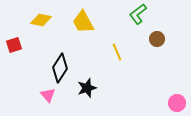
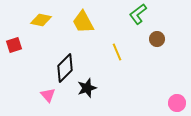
black diamond: moved 5 px right; rotated 12 degrees clockwise
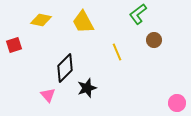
brown circle: moved 3 px left, 1 px down
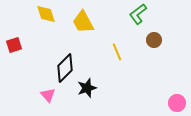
yellow diamond: moved 5 px right, 6 px up; rotated 60 degrees clockwise
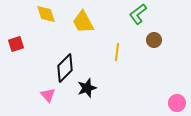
red square: moved 2 px right, 1 px up
yellow line: rotated 30 degrees clockwise
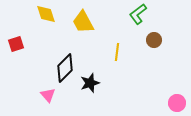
black star: moved 3 px right, 5 px up
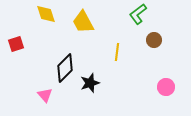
pink triangle: moved 3 px left
pink circle: moved 11 px left, 16 px up
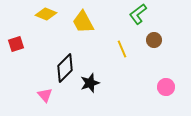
yellow diamond: rotated 50 degrees counterclockwise
yellow line: moved 5 px right, 3 px up; rotated 30 degrees counterclockwise
